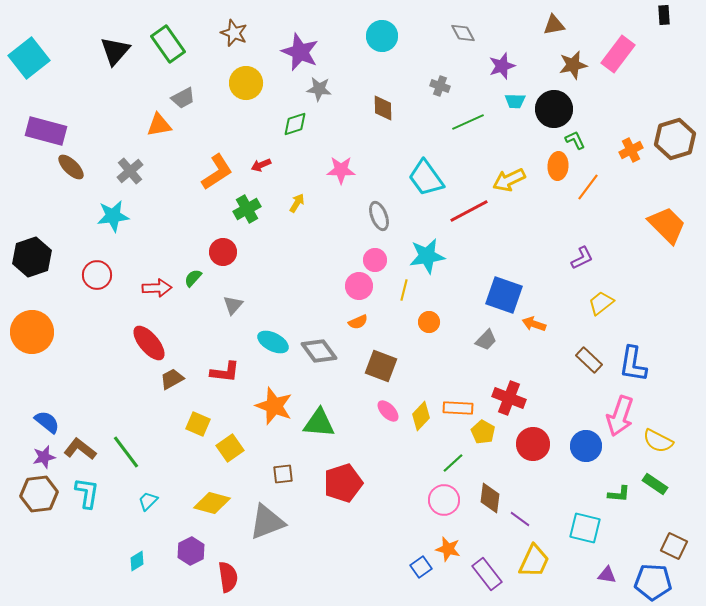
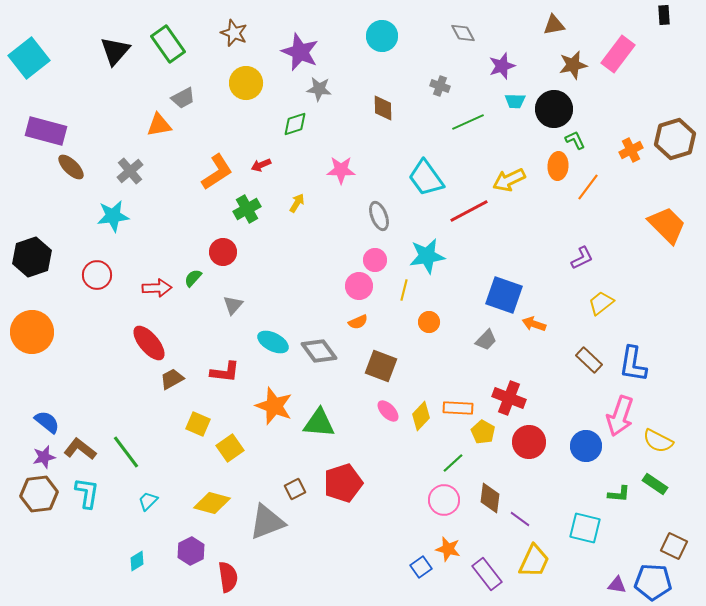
red circle at (533, 444): moved 4 px left, 2 px up
brown square at (283, 474): moved 12 px right, 15 px down; rotated 20 degrees counterclockwise
purple triangle at (607, 575): moved 10 px right, 10 px down
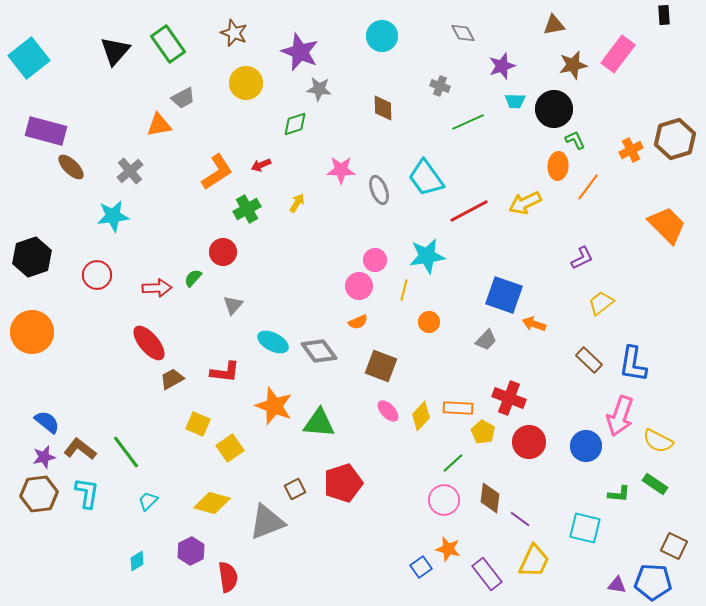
yellow arrow at (509, 180): moved 16 px right, 23 px down
gray ellipse at (379, 216): moved 26 px up
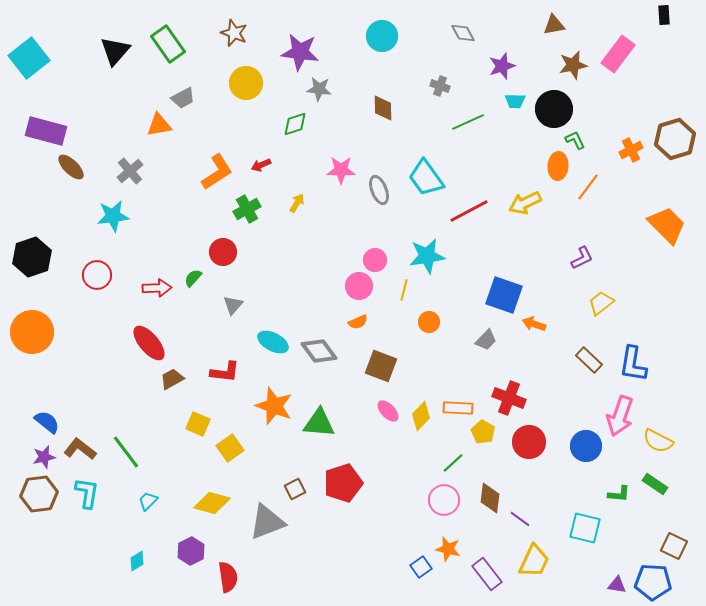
purple star at (300, 52): rotated 15 degrees counterclockwise
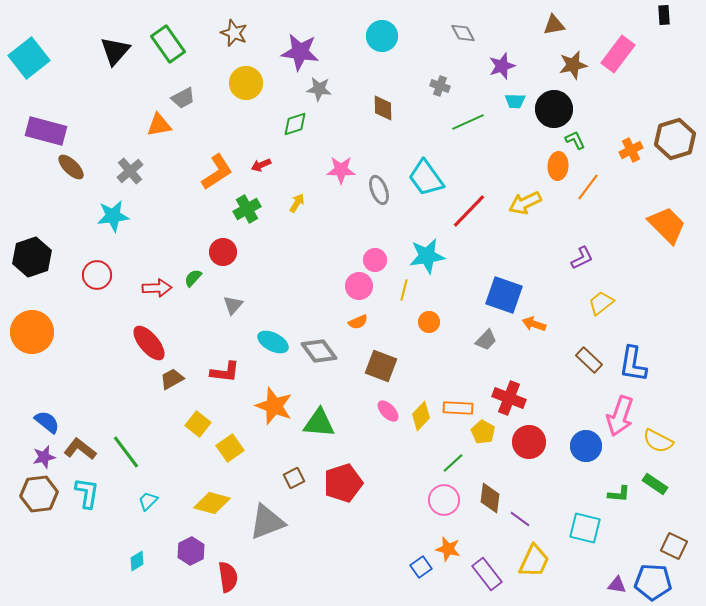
red line at (469, 211): rotated 18 degrees counterclockwise
yellow square at (198, 424): rotated 15 degrees clockwise
brown square at (295, 489): moved 1 px left, 11 px up
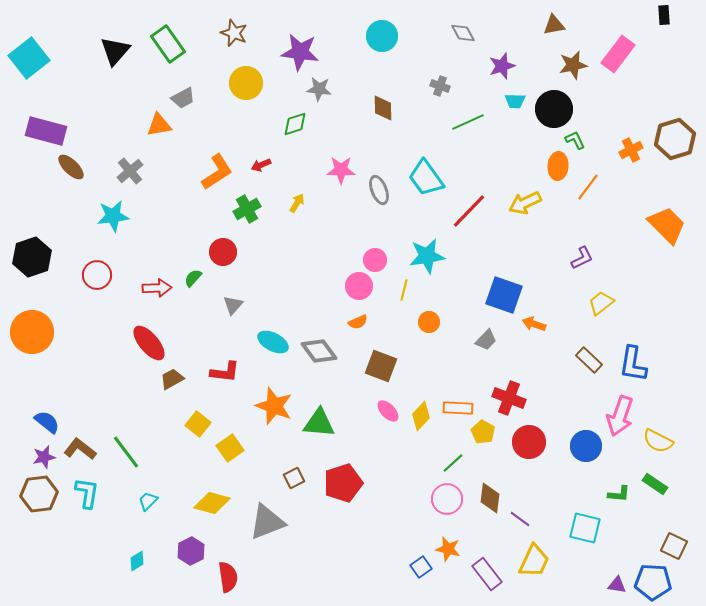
pink circle at (444, 500): moved 3 px right, 1 px up
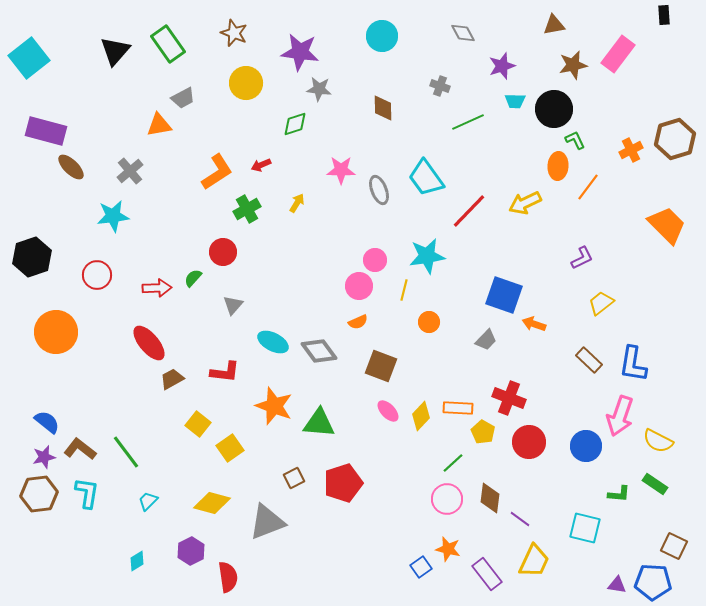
orange circle at (32, 332): moved 24 px right
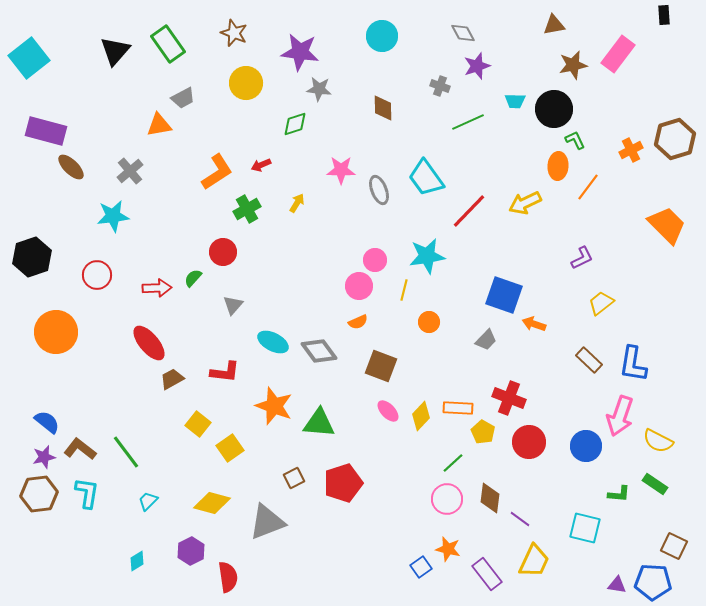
purple star at (502, 66): moved 25 px left
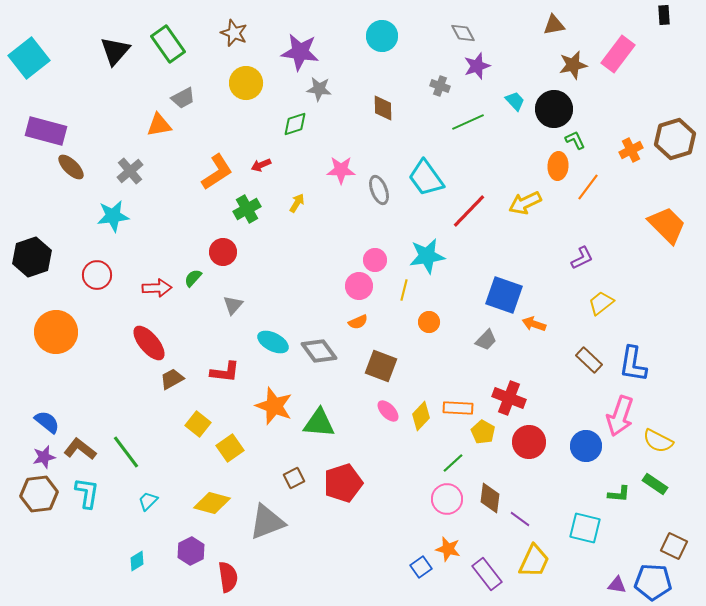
cyan trapezoid at (515, 101): rotated 135 degrees counterclockwise
